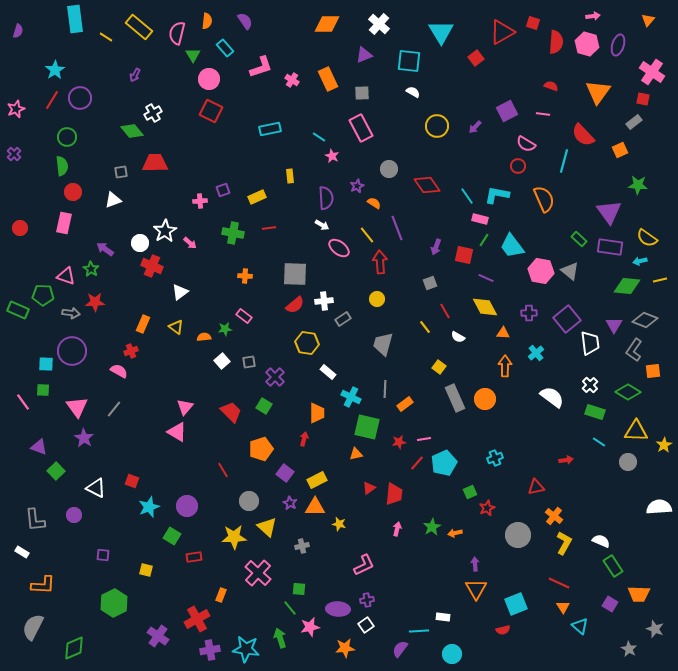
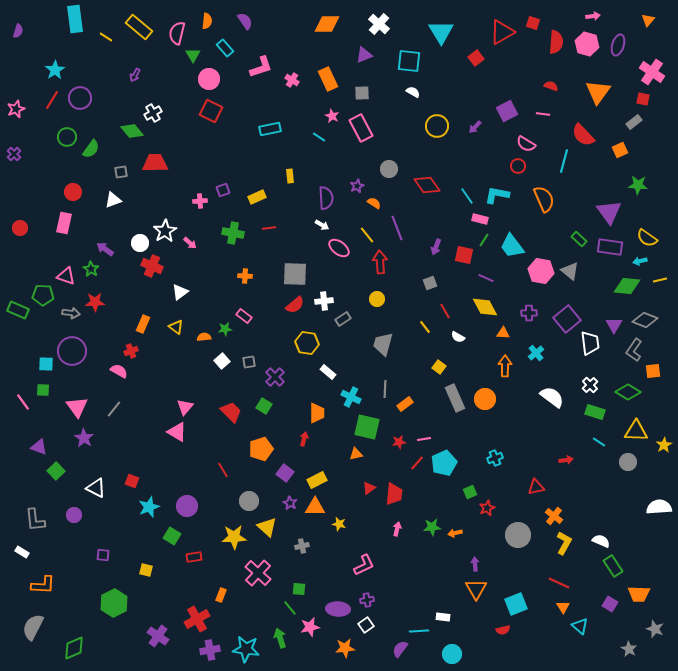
pink star at (332, 156): moved 40 px up
green semicircle at (62, 166): moved 29 px right, 17 px up; rotated 42 degrees clockwise
green star at (432, 527): rotated 24 degrees clockwise
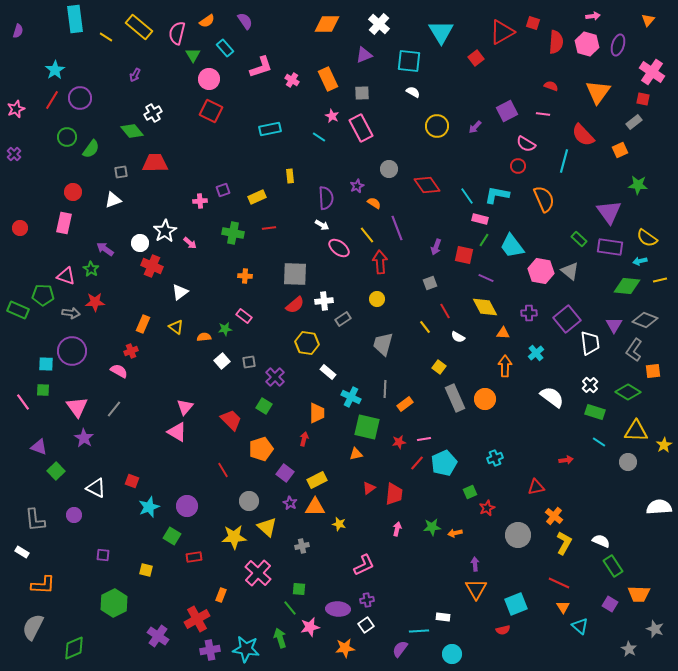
orange semicircle at (207, 21): rotated 49 degrees clockwise
red trapezoid at (231, 412): moved 8 px down
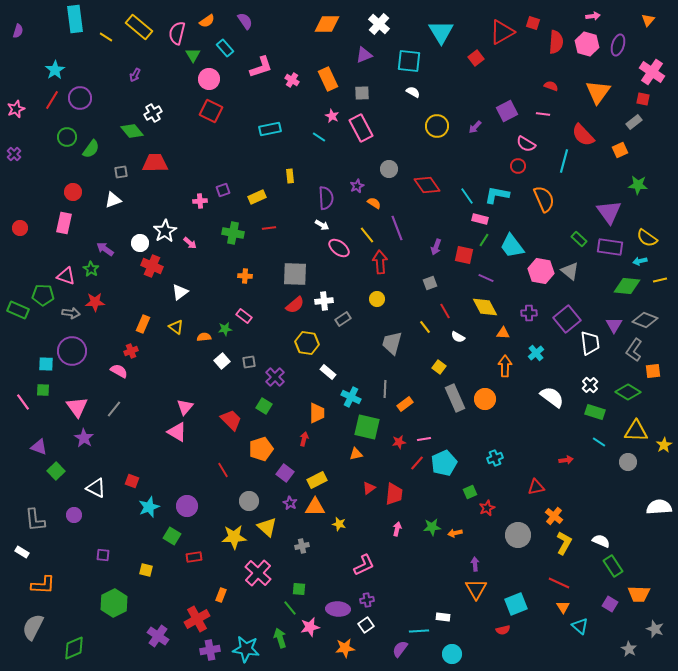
gray trapezoid at (383, 344): moved 9 px right, 1 px up
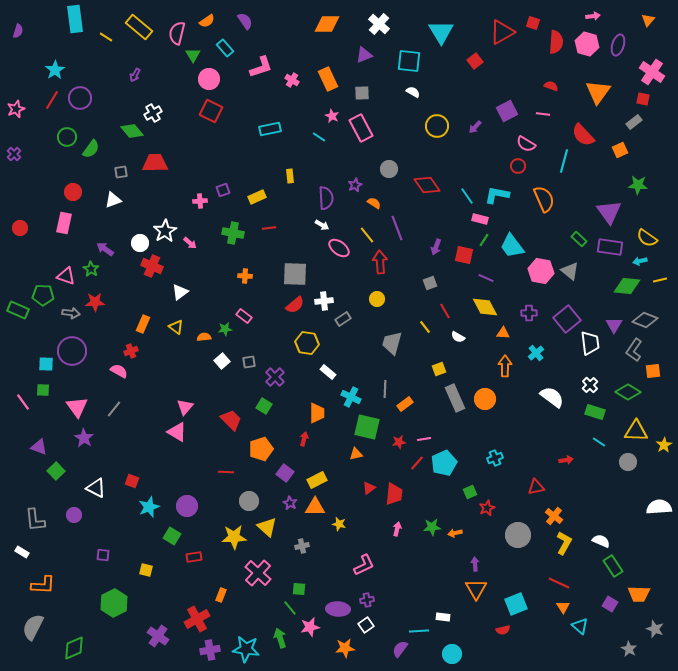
red square at (476, 58): moved 1 px left, 3 px down
purple star at (357, 186): moved 2 px left, 1 px up
yellow square at (439, 367): moved 2 px down; rotated 32 degrees clockwise
red line at (223, 470): moved 3 px right, 2 px down; rotated 56 degrees counterclockwise
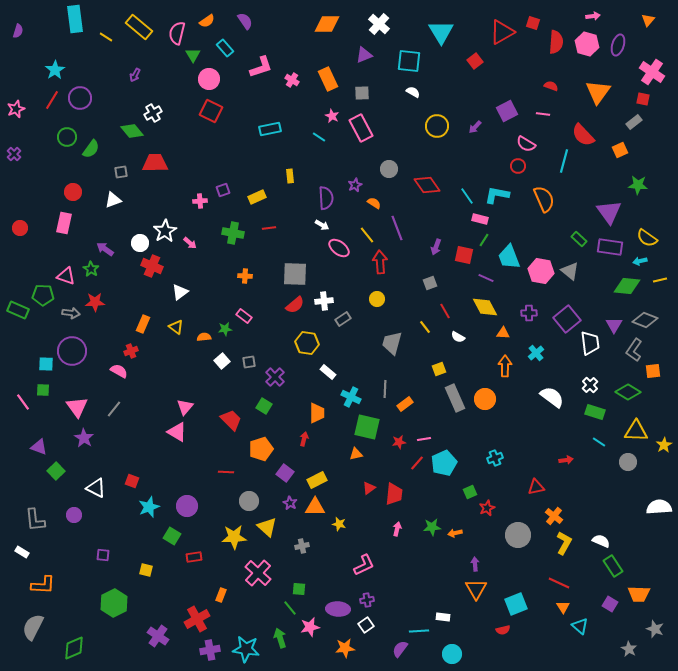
cyan trapezoid at (512, 246): moved 3 px left, 11 px down; rotated 16 degrees clockwise
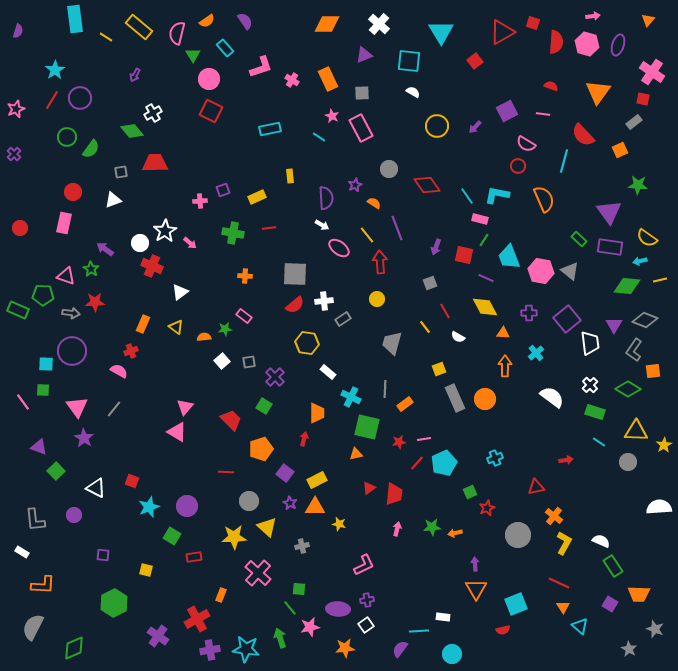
green diamond at (628, 392): moved 3 px up
